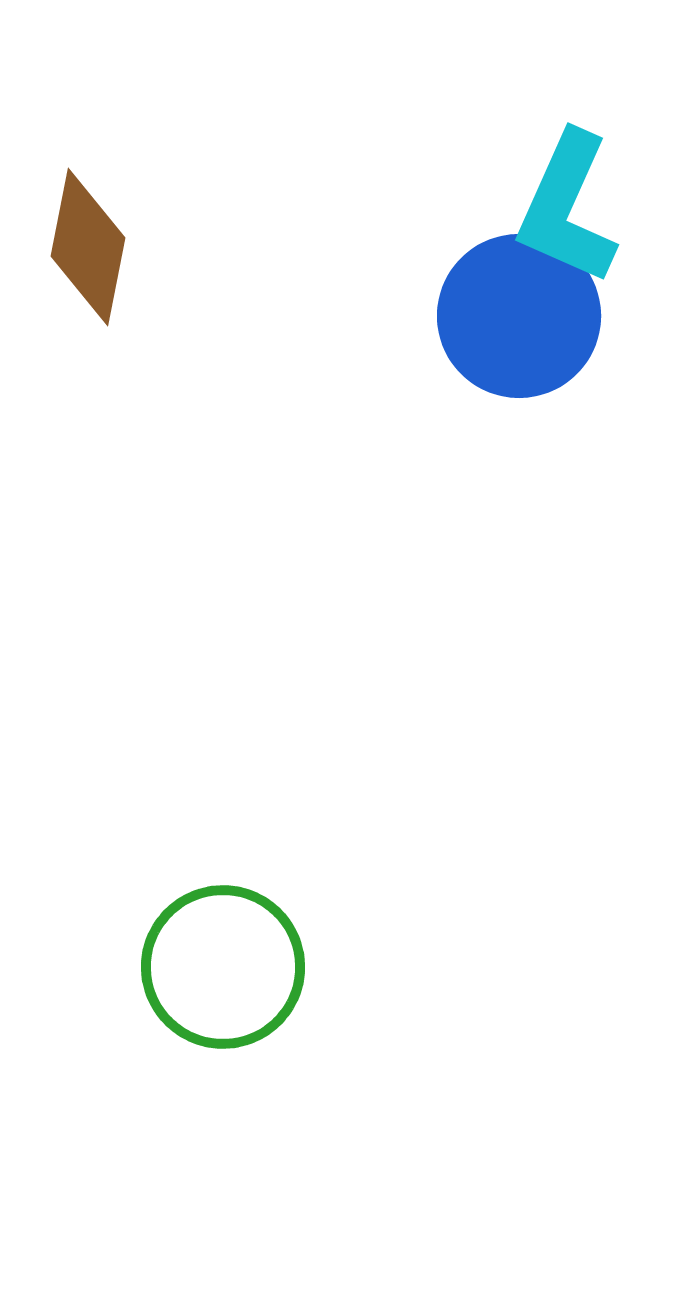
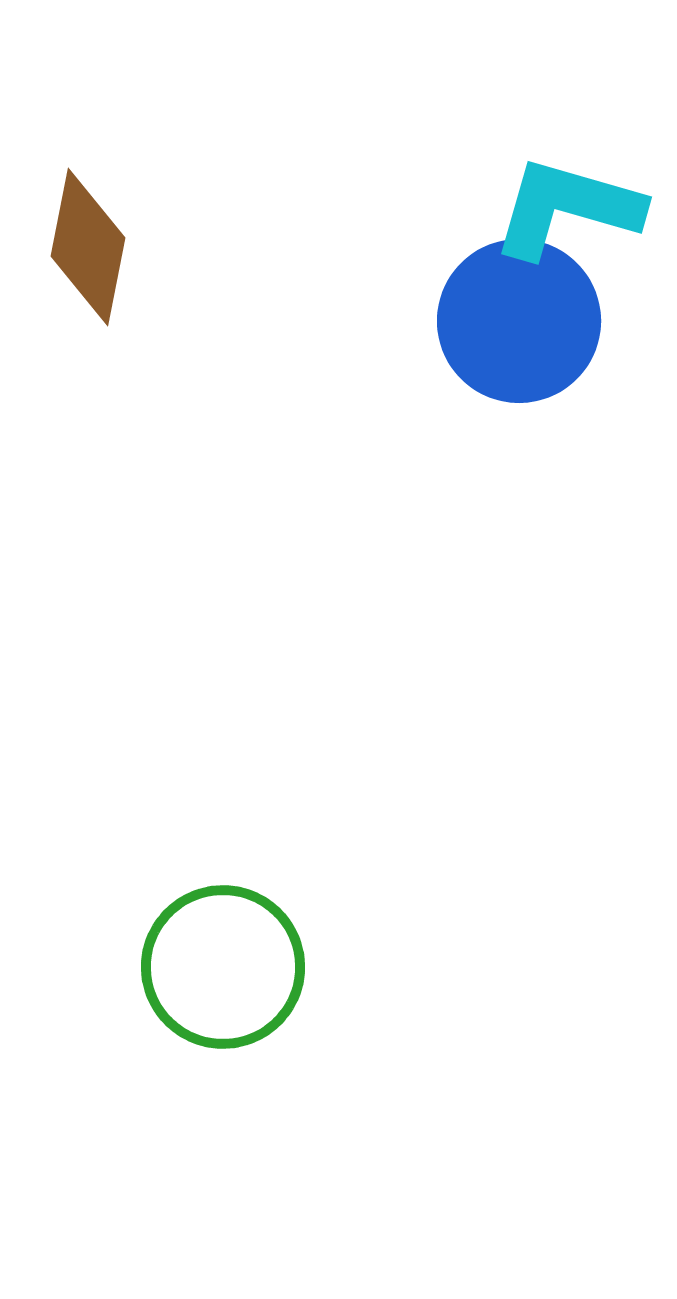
cyan L-shape: rotated 82 degrees clockwise
blue circle: moved 5 px down
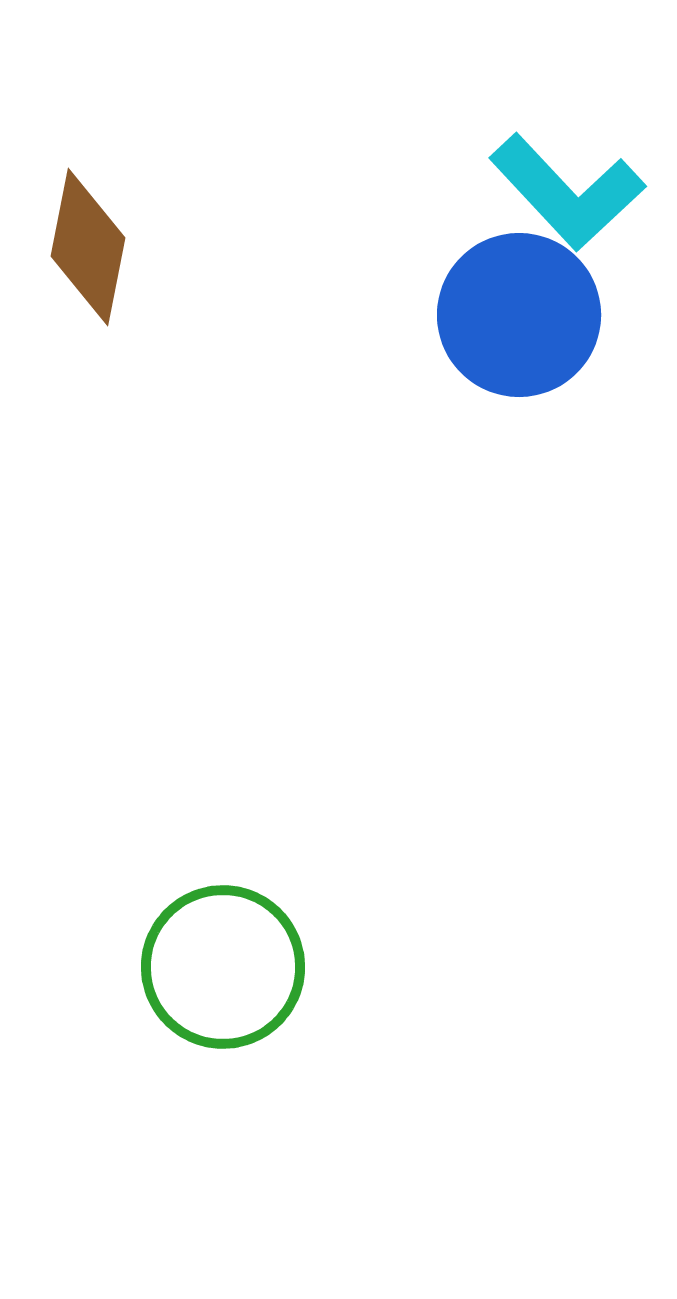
cyan L-shape: moved 16 px up; rotated 149 degrees counterclockwise
blue circle: moved 6 px up
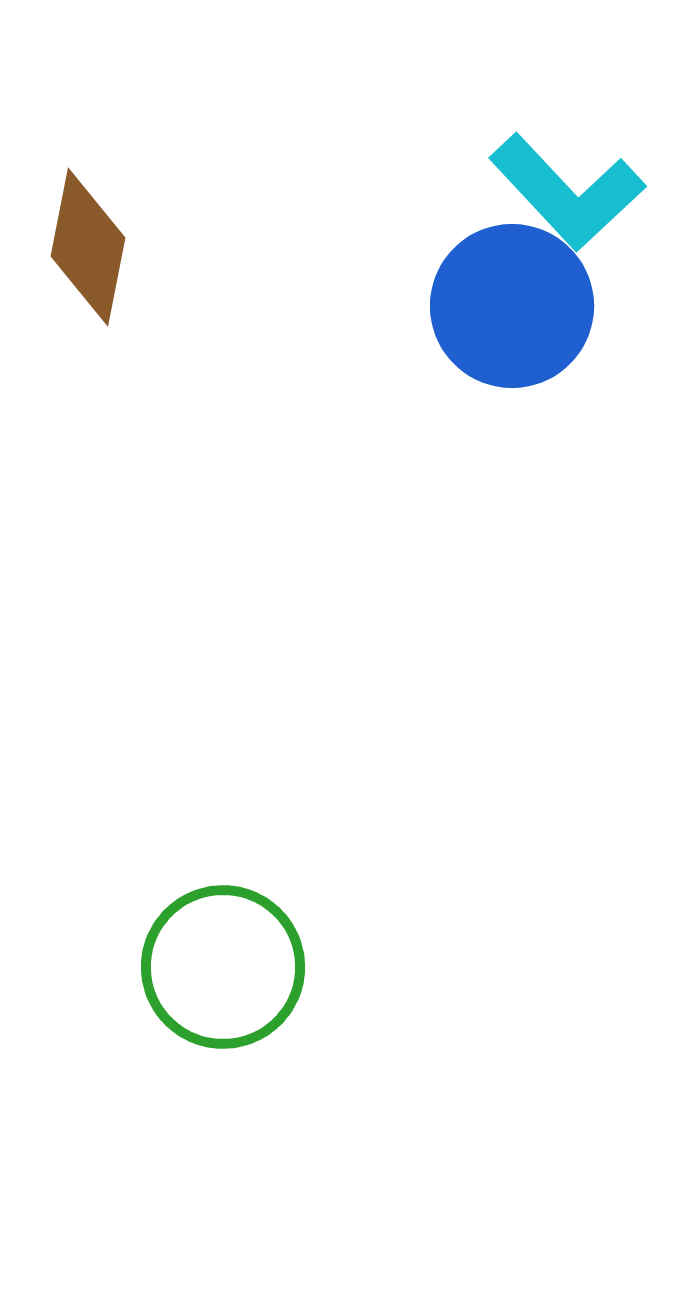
blue circle: moved 7 px left, 9 px up
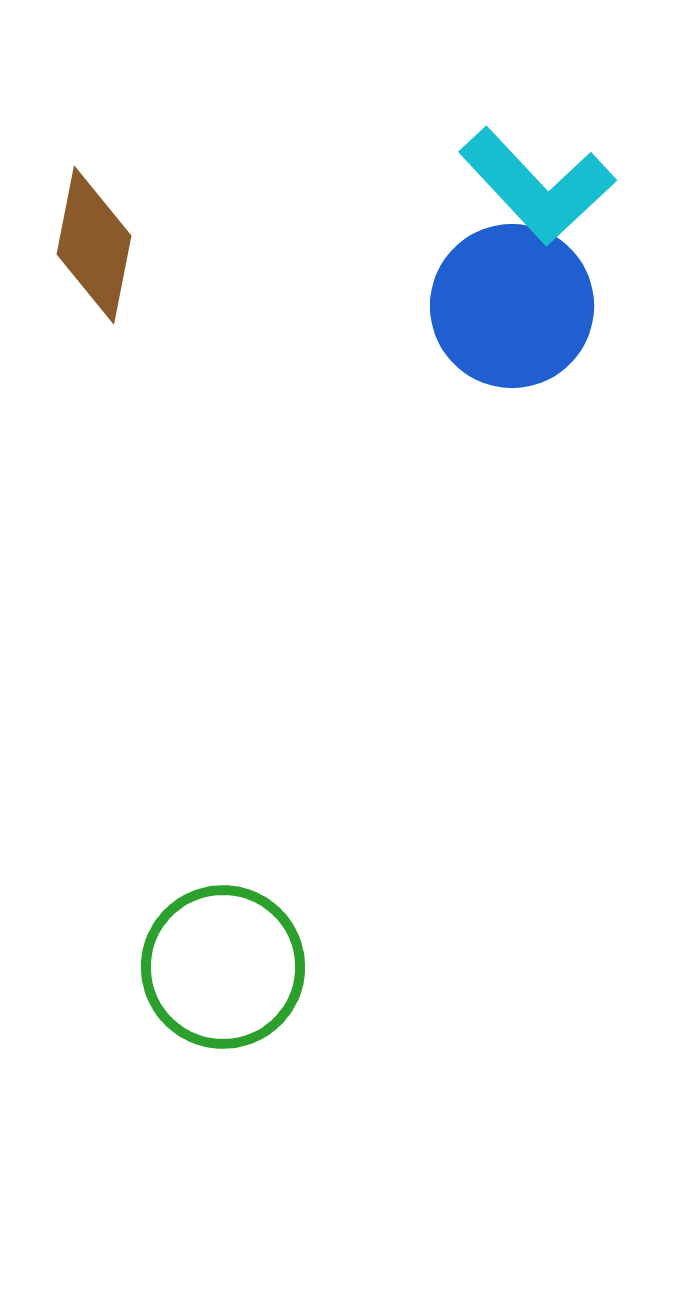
cyan L-shape: moved 30 px left, 6 px up
brown diamond: moved 6 px right, 2 px up
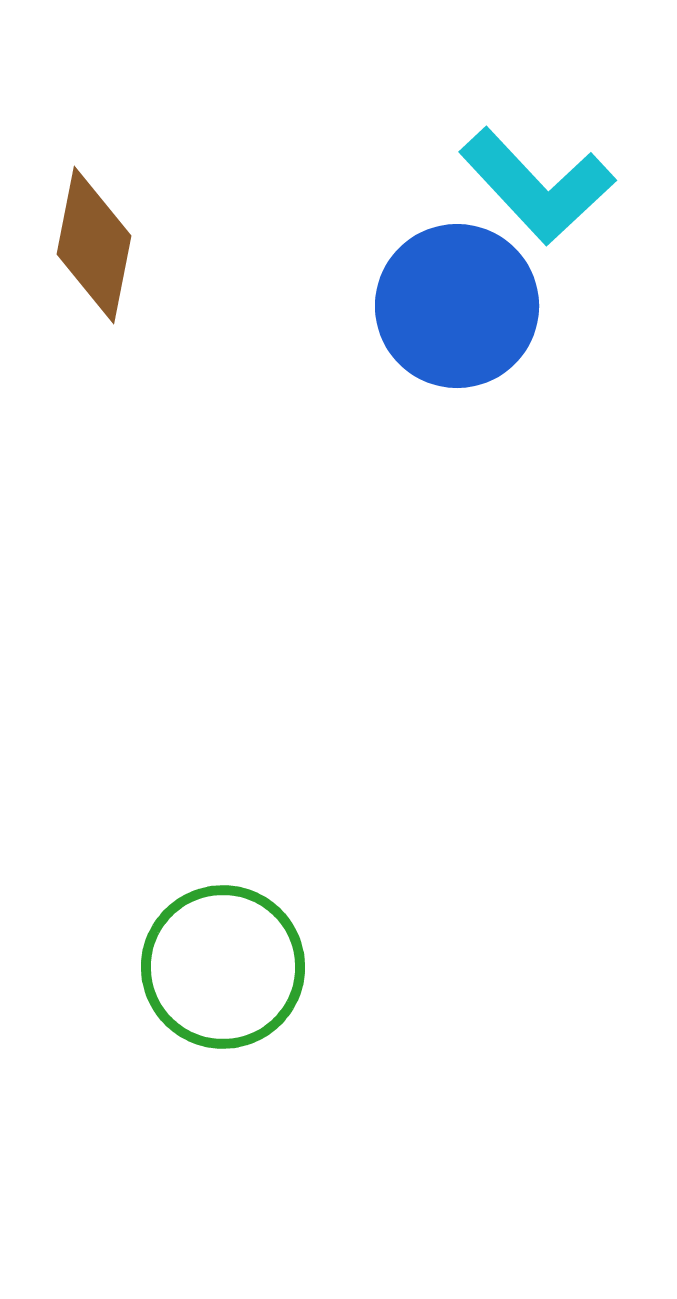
blue circle: moved 55 px left
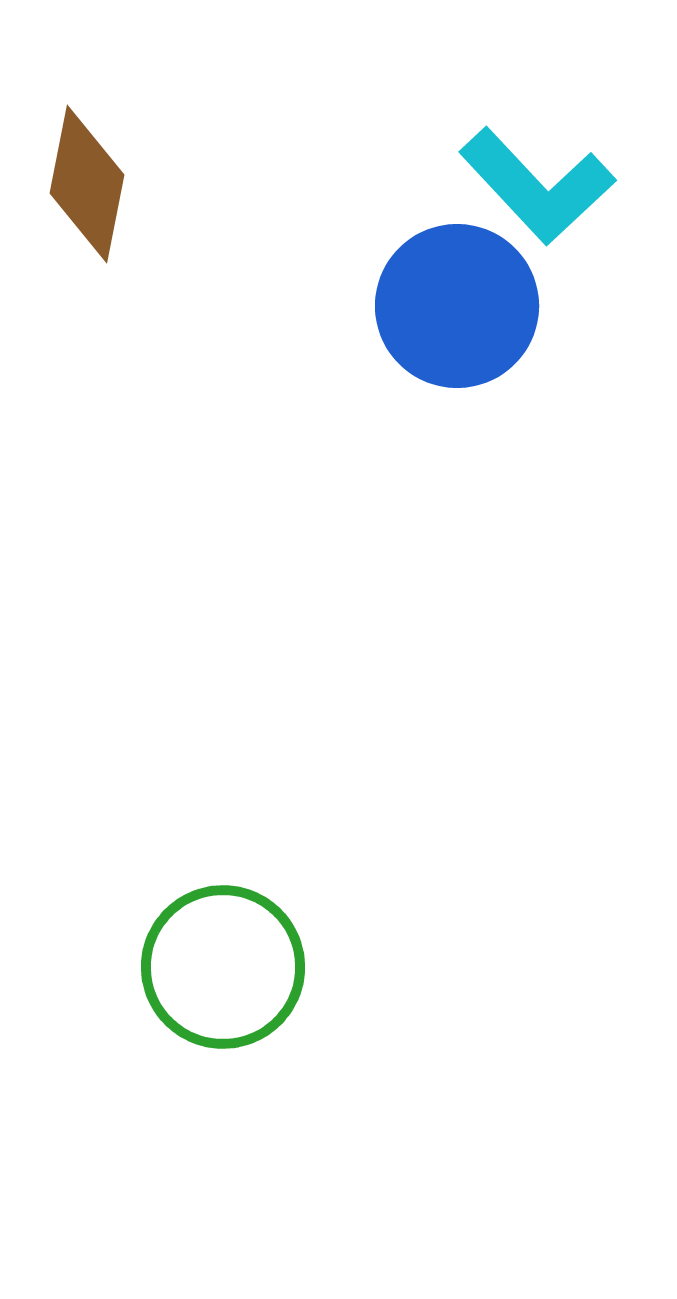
brown diamond: moved 7 px left, 61 px up
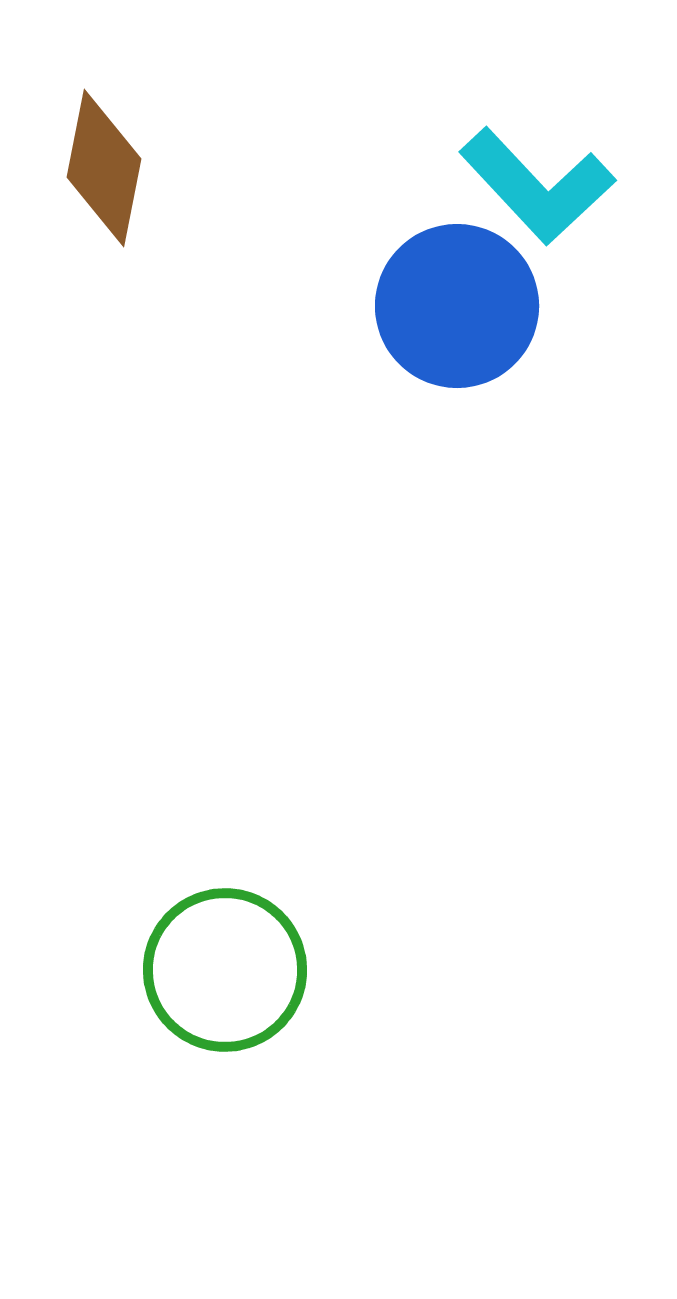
brown diamond: moved 17 px right, 16 px up
green circle: moved 2 px right, 3 px down
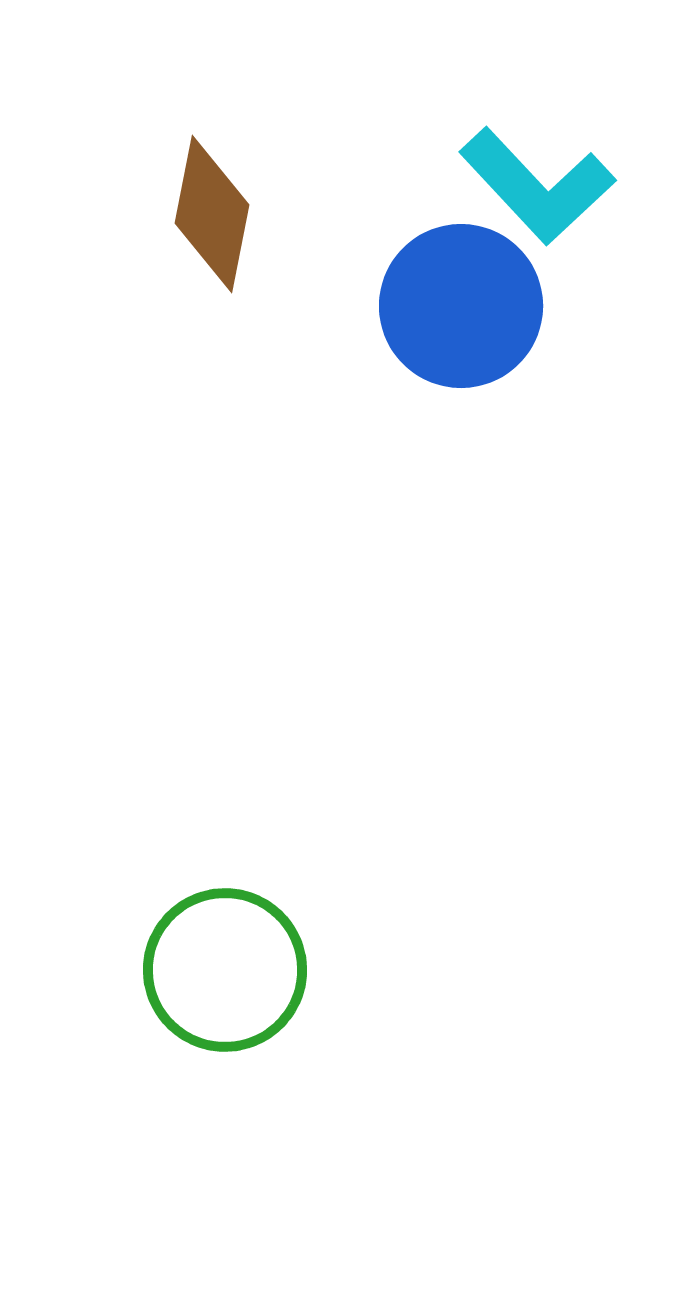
brown diamond: moved 108 px right, 46 px down
blue circle: moved 4 px right
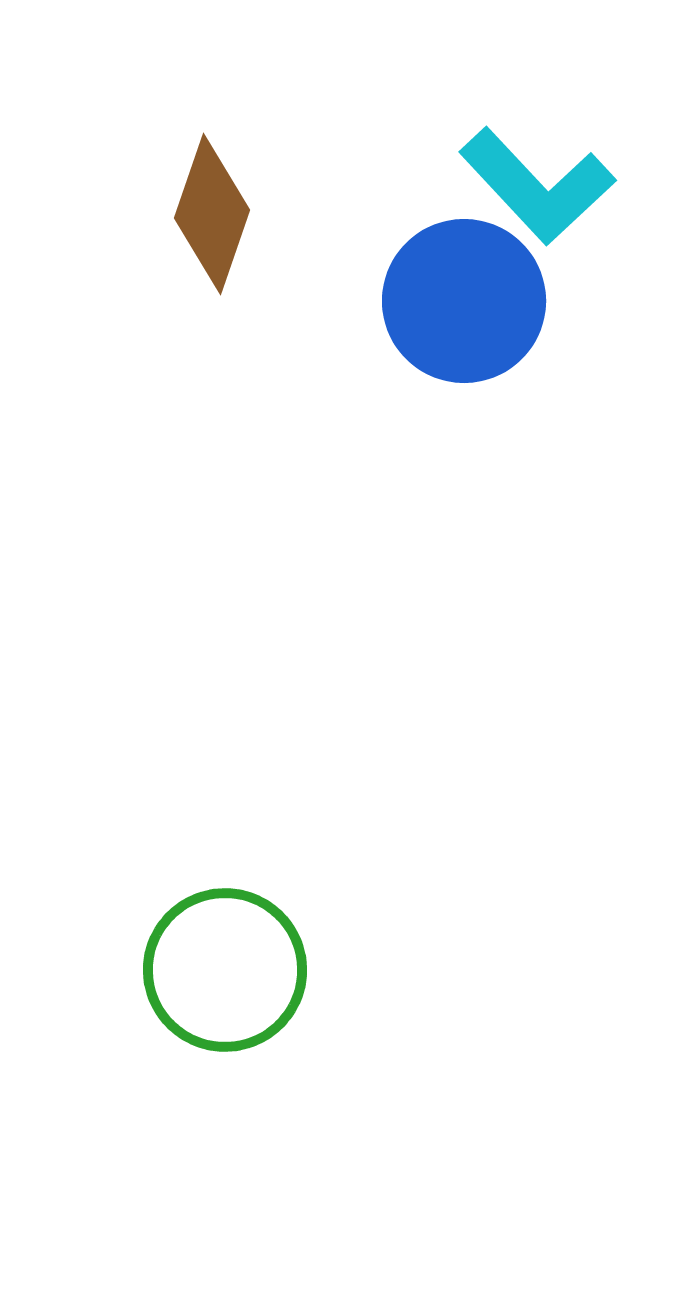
brown diamond: rotated 8 degrees clockwise
blue circle: moved 3 px right, 5 px up
